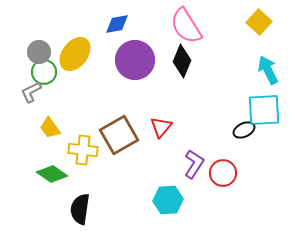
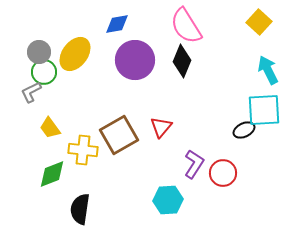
green diamond: rotated 56 degrees counterclockwise
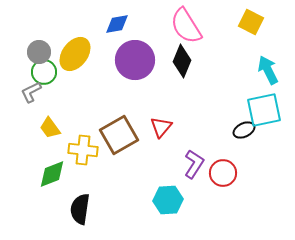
yellow square: moved 8 px left; rotated 15 degrees counterclockwise
cyan square: rotated 9 degrees counterclockwise
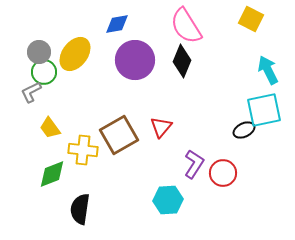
yellow square: moved 3 px up
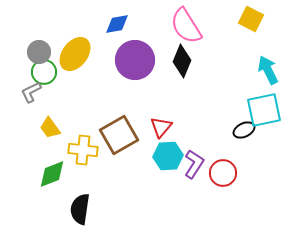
cyan hexagon: moved 44 px up
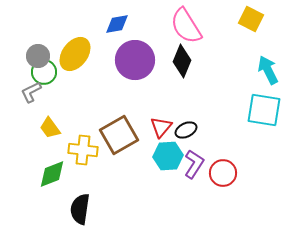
gray circle: moved 1 px left, 4 px down
cyan square: rotated 21 degrees clockwise
black ellipse: moved 58 px left
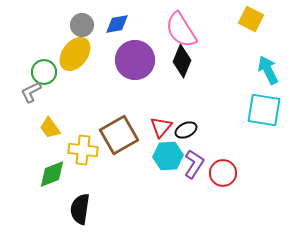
pink semicircle: moved 5 px left, 4 px down
gray circle: moved 44 px right, 31 px up
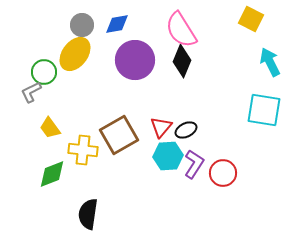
cyan arrow: moved 2 px right, 8 px up
black semicircle: moved 8 px right, 5 px down
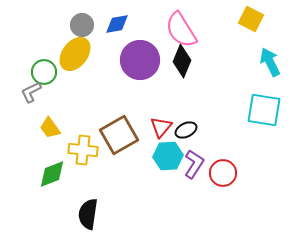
purple circle: moved 5 px right
